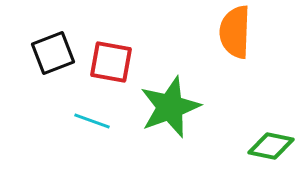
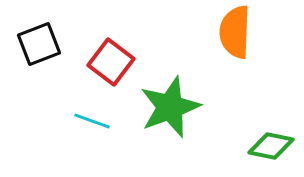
black square: moved 14 px left, 9 px up
red square: rotated 27 degrees clockwise
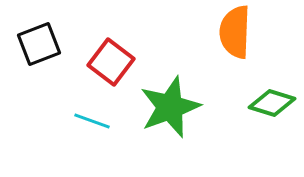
green diamond: moved 1 px right, 43 px up; rotated 6 degrees clockwise
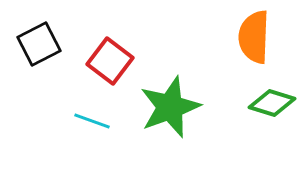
orange semicircle: moved 19 px right, 5 px down
black square: rotated 6 degrees counterclockwise
red square: moved 1 px left, 1 px up
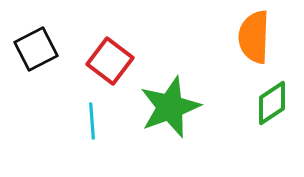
black square: moved 3 px left, 5 px down
green diamond: rotated 51 degrees counterclockwise
cyan line: rotated 66 degrees clockwise
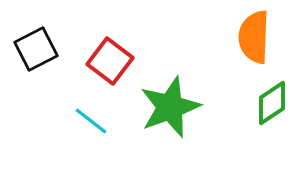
cyan line: moved 1 px left; rotated 48 degrees counterclockwise
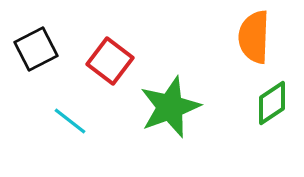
cyan line: moved 21 px left
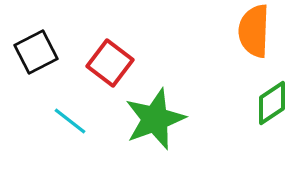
orange semicircle: moved 6 px up
black square: moved 3 px down
red square: moved 2 px down
green star: moved 15 px left, 12 px down
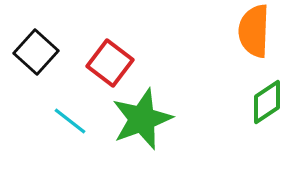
black square: rotated 21 degrees counterclockwise
green diamond: moved 5 px left, 1 px up
green star: moved 13 px left
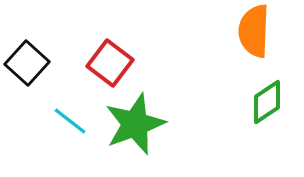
black square: moved 9 px left, 11 px down
green star: moved 7 px left, 5 px down
